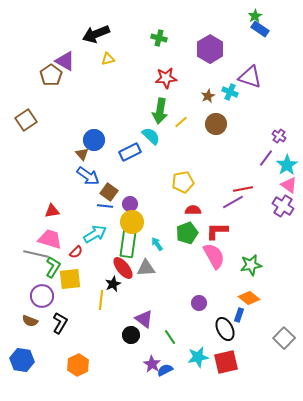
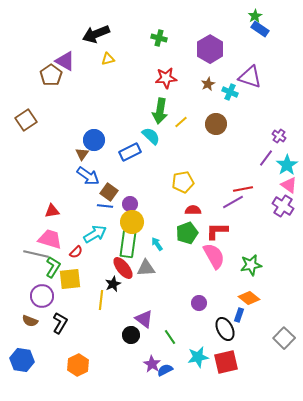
brown star at (208, 96): moved 12 px up
brown triangle at (82, 154): rotated 16 degrees clockwise
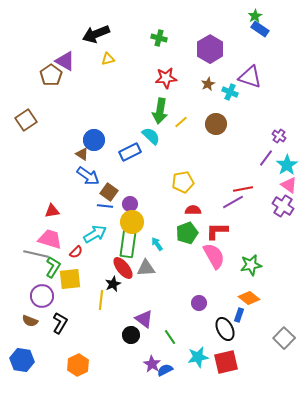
brown triangle at (82, 154): rotated 32 degrees counterclockwise
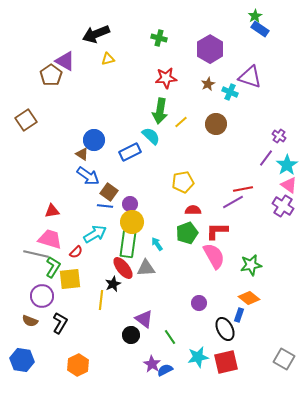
gray square at (284, 338): moved 21 px down; rotated 15 degrees counterclockwise
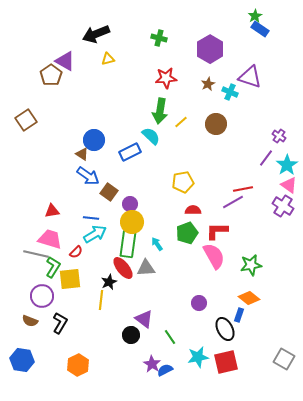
blue line at (105, 206): moved 14 px left, 12 px down
black star at (113, 284): moved 4 px left, 2 px up
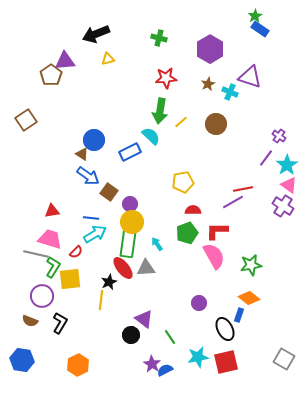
purple triangle at (65, 61): rotated 35 degrees counterclockwise
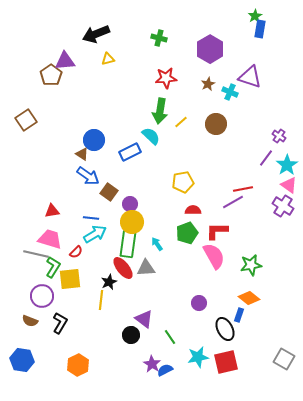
blue rectangle at (260, 29): rotated 66 degrees clockwise
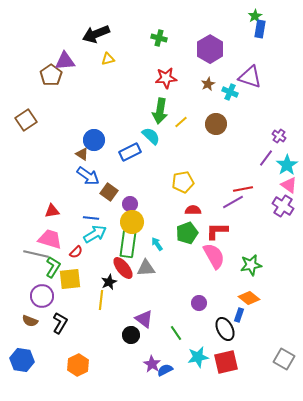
green line at (170, 337): moved 6 px right, 4 px up
